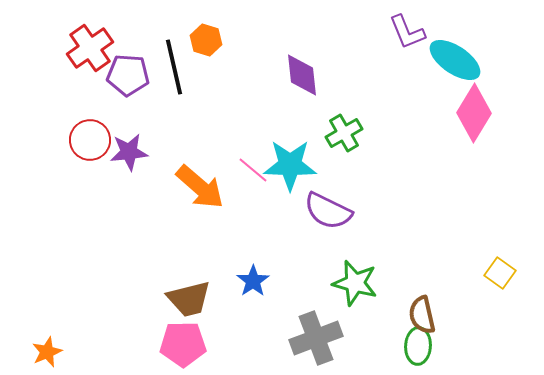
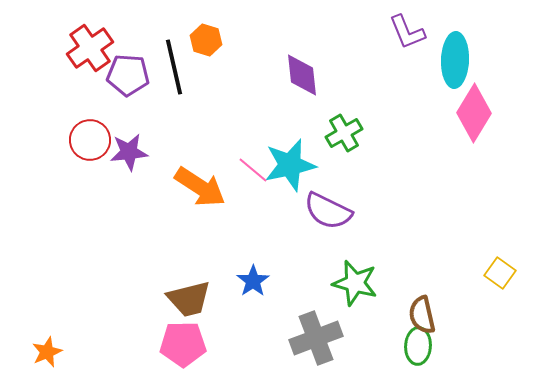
cyan ellipse: rotated 58 degrees clockwise
cyan star: rotated 14 degrees counterclockwise
orange arrow: rotated 8 degrees counterclockwise
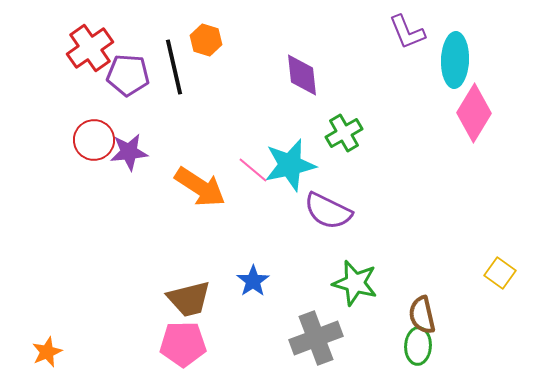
red circle: moved 4 px right
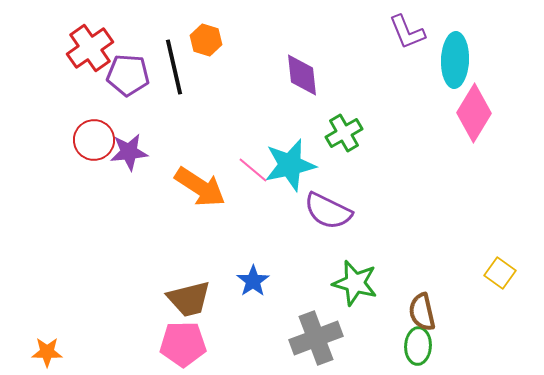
brown semicircle: moved 3 px up
orange star: rotated 24 degrees clockwise
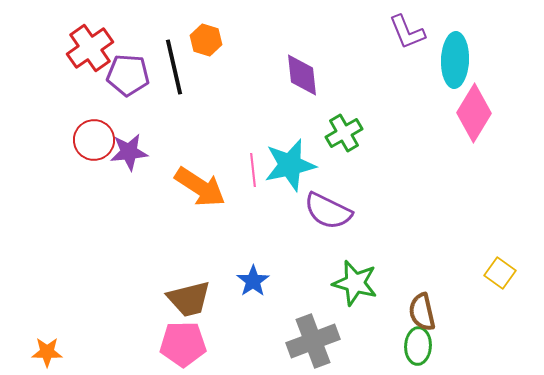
pink line: rotated 44 degrees clockwise
gray cross: moved 3 px left, 3 px down
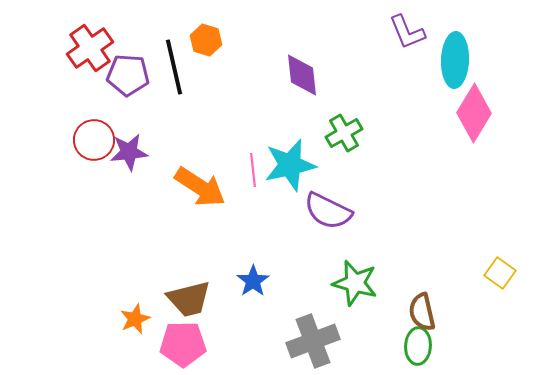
orange star: moved 88 px right, 33 px up; rotated 24 degrees counterclockwise
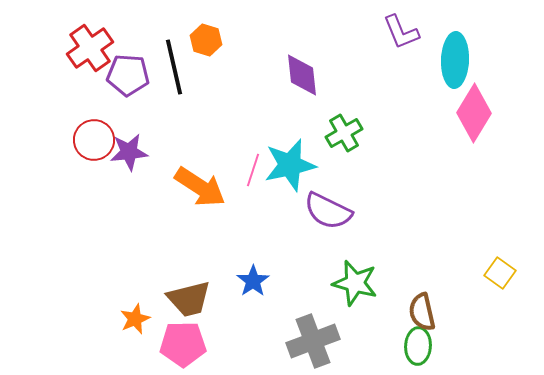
purple L-shape: moved 6 px left
pink line: rotated 24 degrees clockwise
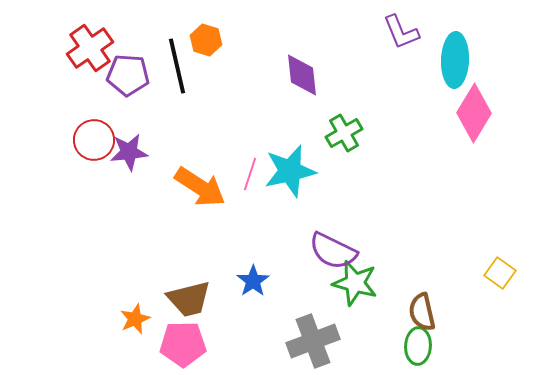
black line: moved 3 px right, 1 px up
cyan star: moved 6 px down
pink line: moved 3 px left, 4 px down
purple semicircle: moved 5 px right, 40 px down
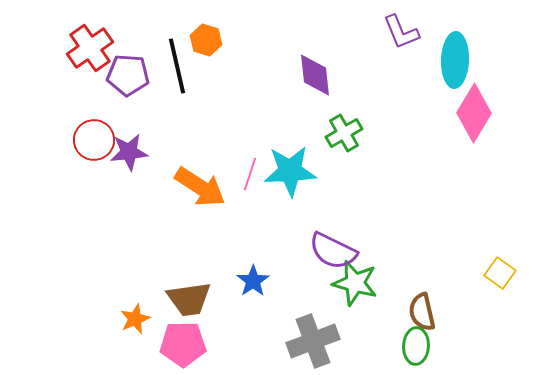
purple diamond: moved 13 px right
cyan star: rotated 10 degrees clockwise
brown trapezoid: rotated 6 degrees clockwise
green ellipse: moved 2 px left
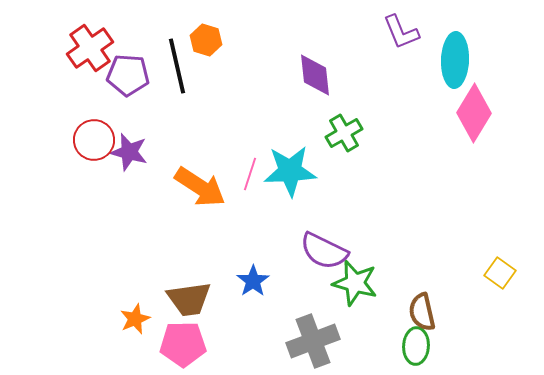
purple star: rotated 21 degrees clockwise
purple semicircle: moved 9 px left
